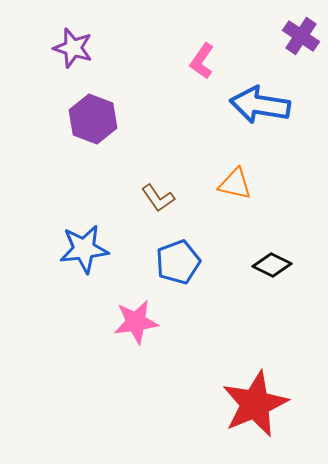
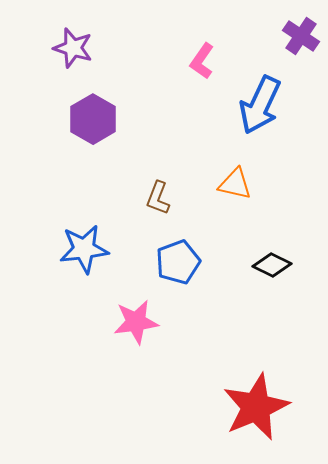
blue arrow: rotated 74 degrees counterclockwise
purple hexagon: rotated 9 degrees clockwise
brown L-shape: rotated 56 degrees clockwise
red star: moved 1 px right, 3 px down
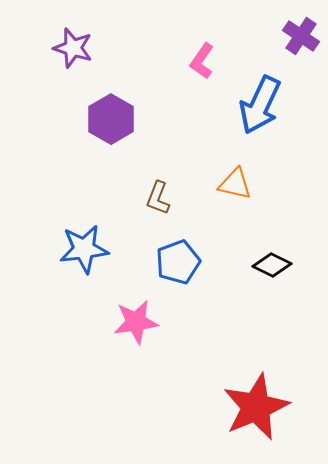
purple hexagon: moved 18 px right
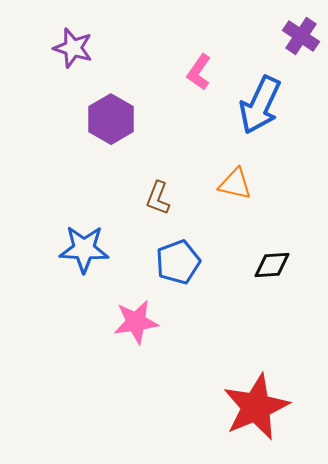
pink L-shape: moved 3 px left, 11 px down
blue star: rotated 9 degrees clockwise
black diamond: rotated 30 degrees counterclockwise
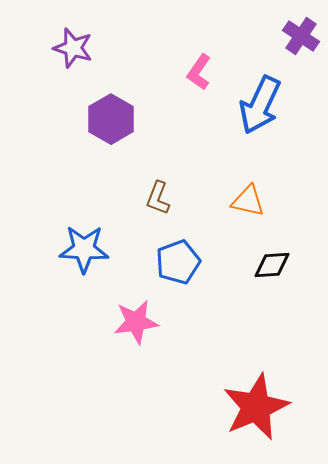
orange triangle: moved 13 px right, 17 px down
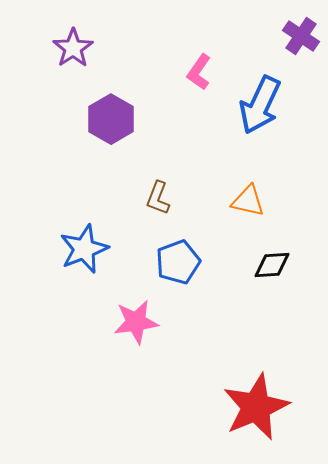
purple star: rotated 21 degrees clockwise
blue star: rotated 24 degrees counterclockwise
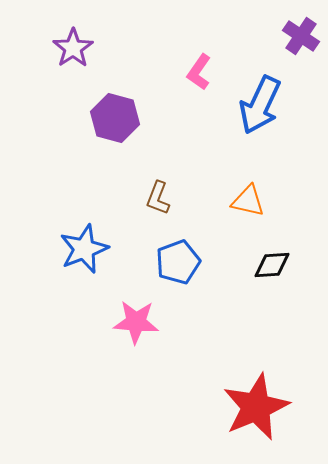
purple hexagon: moved 4 px right, 1 px up; rotated 15 degrees counterclockwise
pink star: rotated 12 degrees clockwise
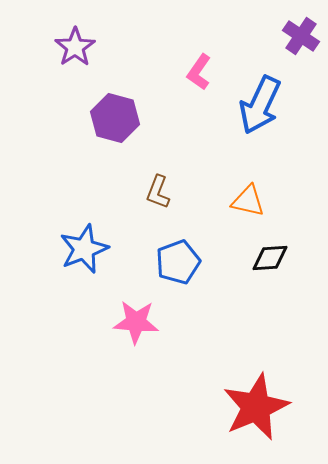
purple star: moved 2 px right, 1 px up
brown L-shape: moved 6 px up
black diamond: moved 2 px left, 7 px up
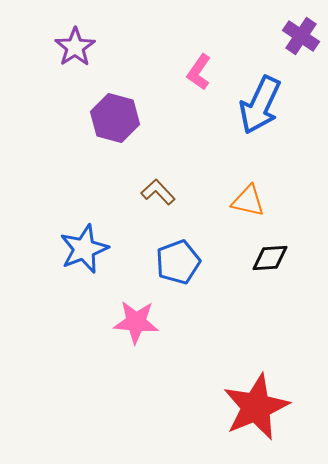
brown L-shape: rotated 116 degrees clockwise
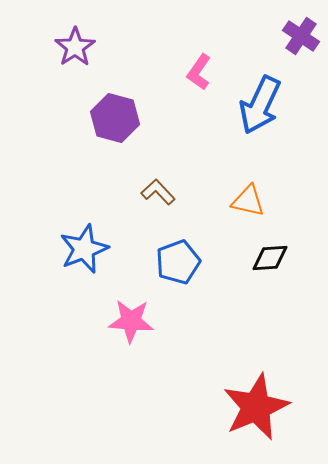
pink star: moved 5 px left, 1 px up
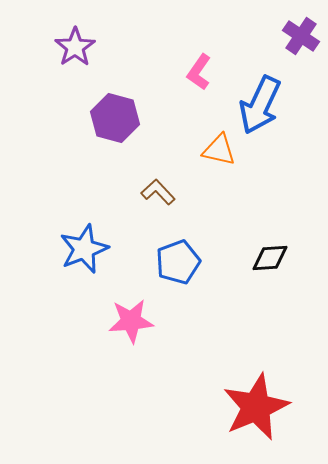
orange triangle: moved 29 px left, 51 px up
pink star: rotated 9 degrees counterclockwise
